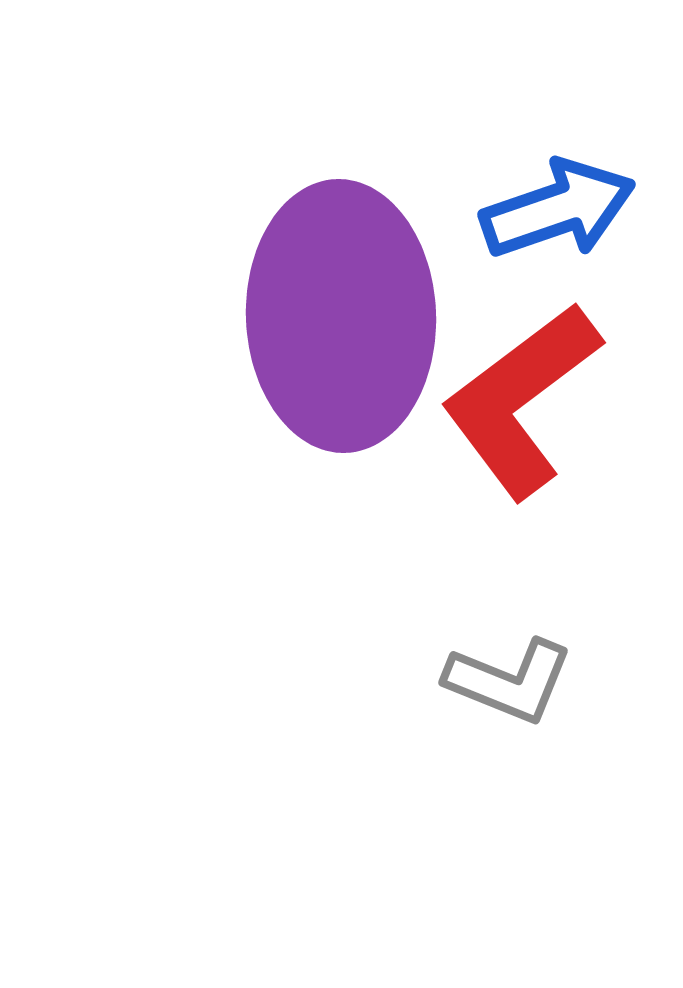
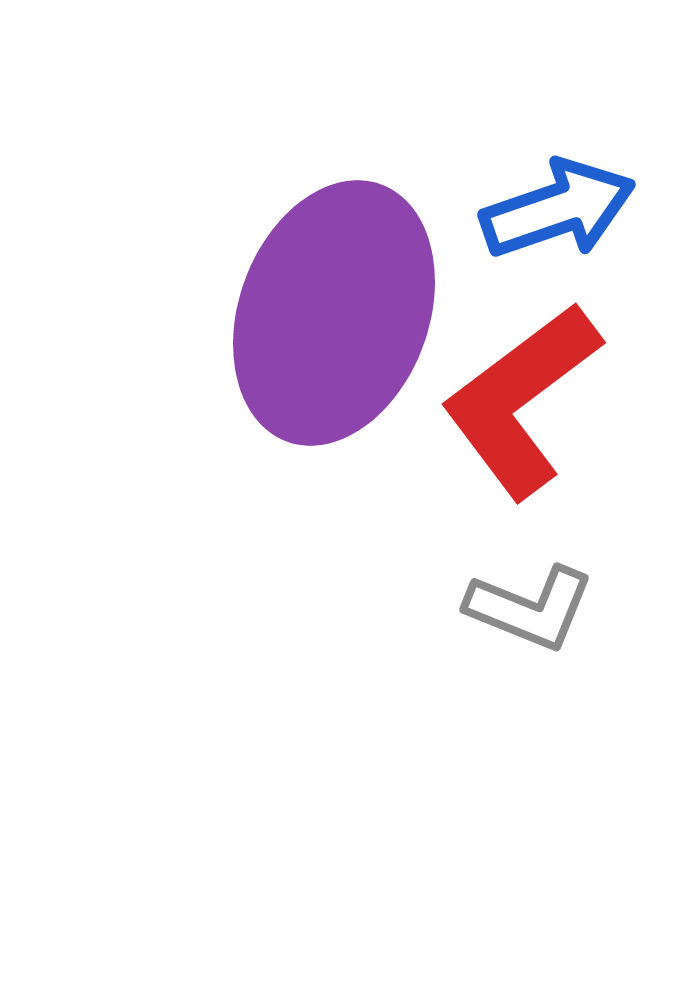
purple ellipse: moved 7 px left, 3 px up; rotated 22 degrees clockwise
gray L-shape: moved 21 px right, 73 px up
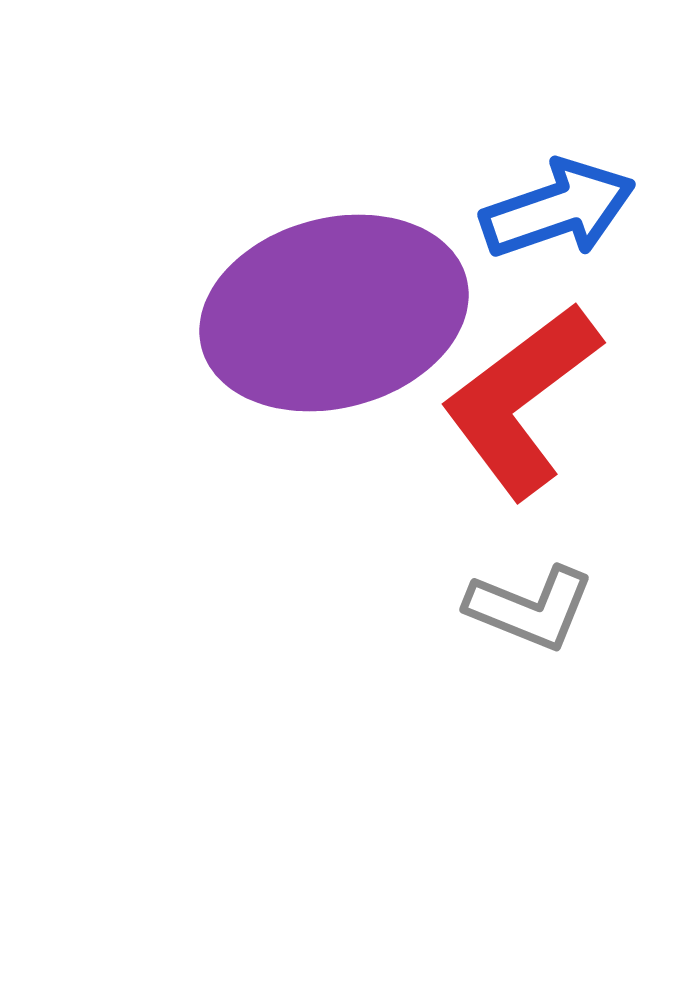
purple ellipse: rotated 55 degrees clockwise
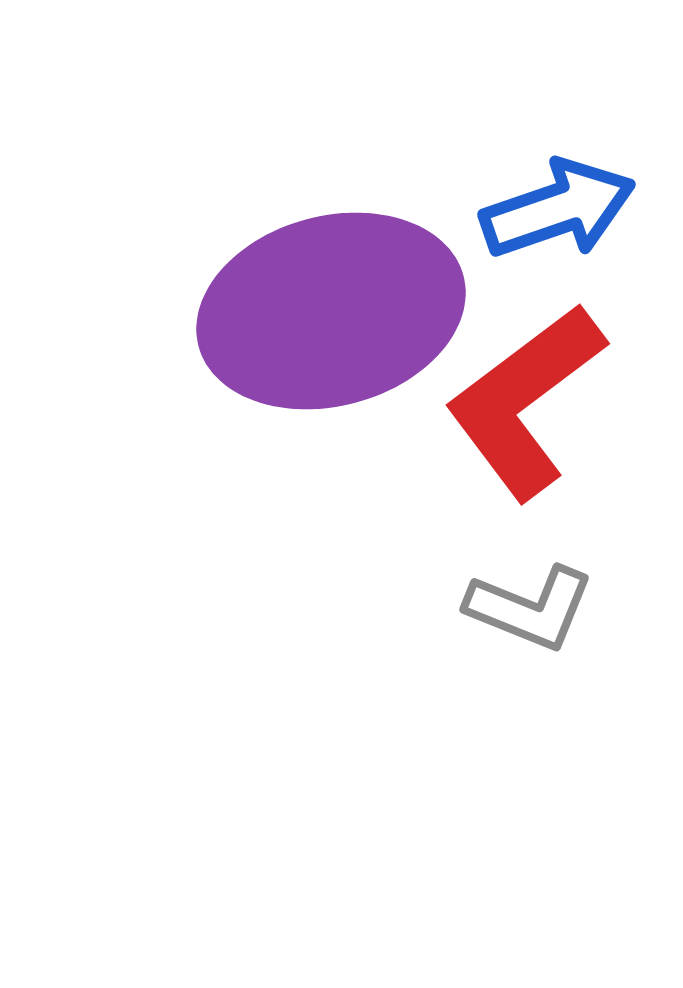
purple ellipse: moved 3 px left, 2 px up
red L-shape: moved 4 px right, 1 px down
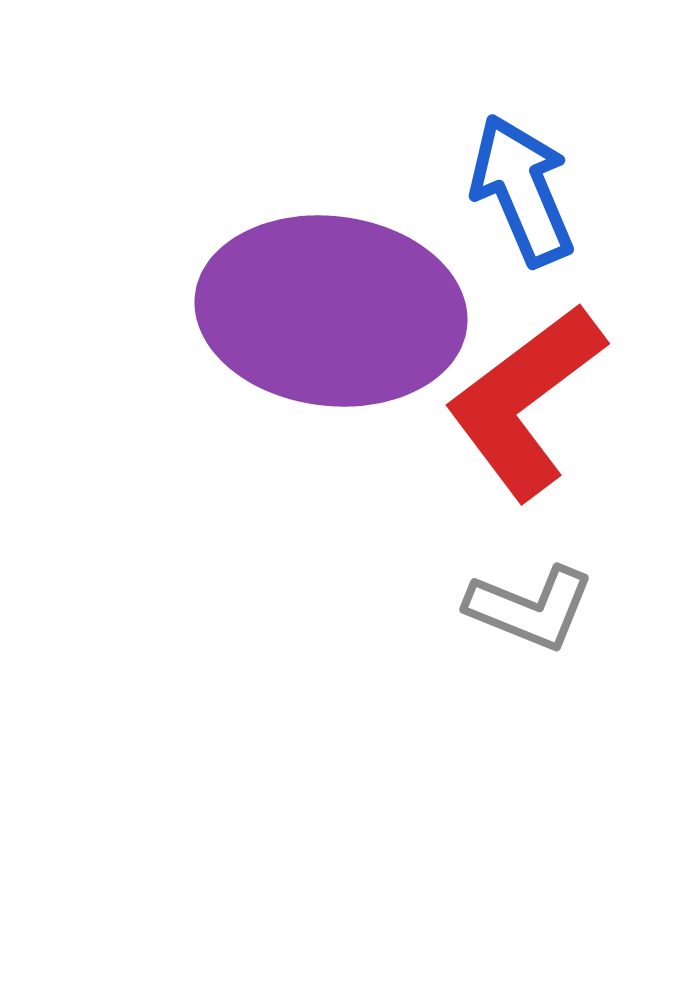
blue arrow: moved 36 px left, 19 px up; rotated 94 degrees counterclockwise
purple ellipse: rotated 22 degrees clockwise
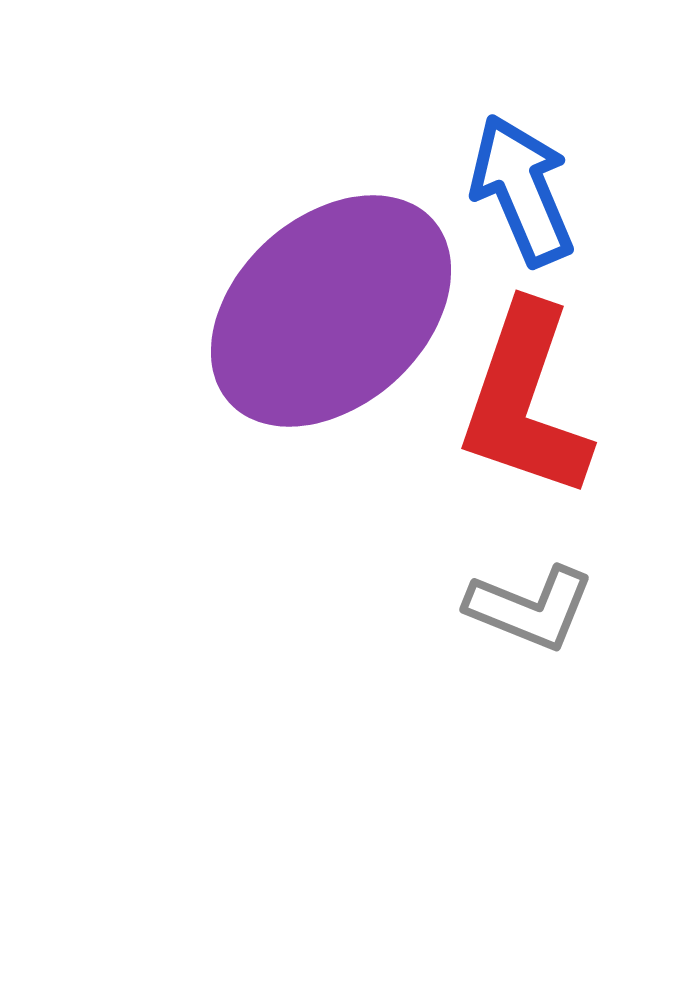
purple ellipse: rotated 49 degrees counterclockwise
red L-shape: rotated 34 degrees counterclockwise
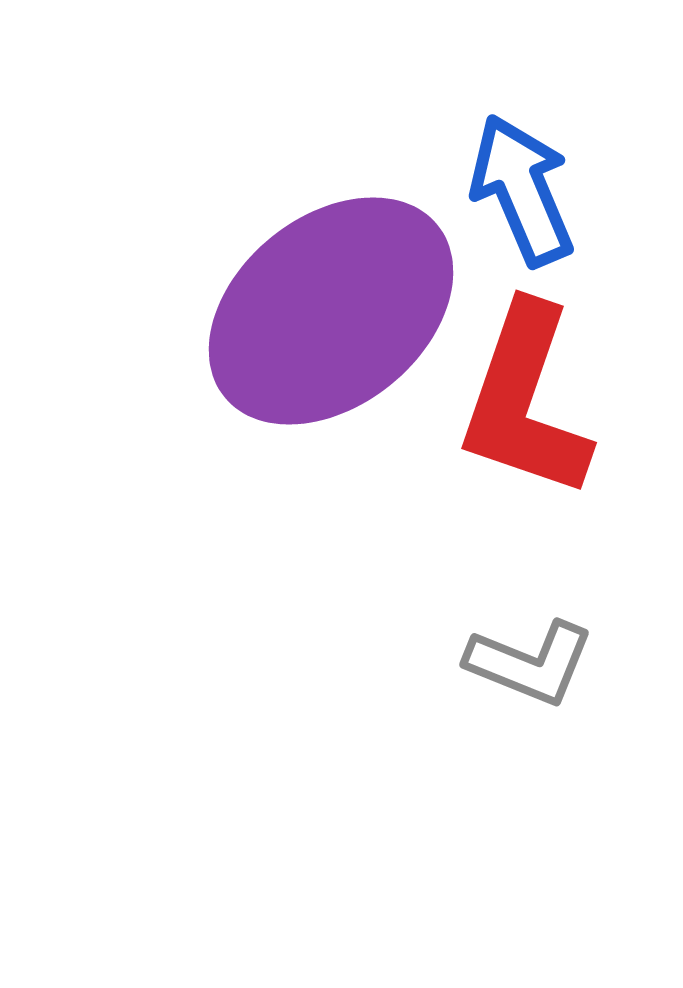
purple ellipse: rotated 3 degrees clockwise
gray L-shape: moved 55 px down
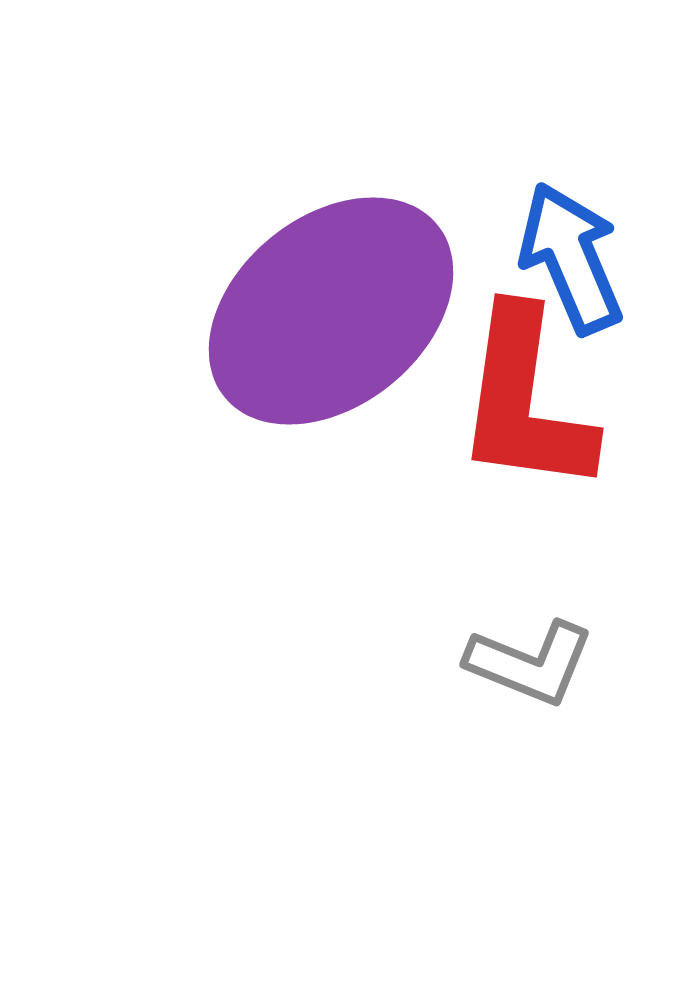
blue arrow: moved 49 px right, 68 px down
red L-shape: rotated 11 degrees counterclockwise
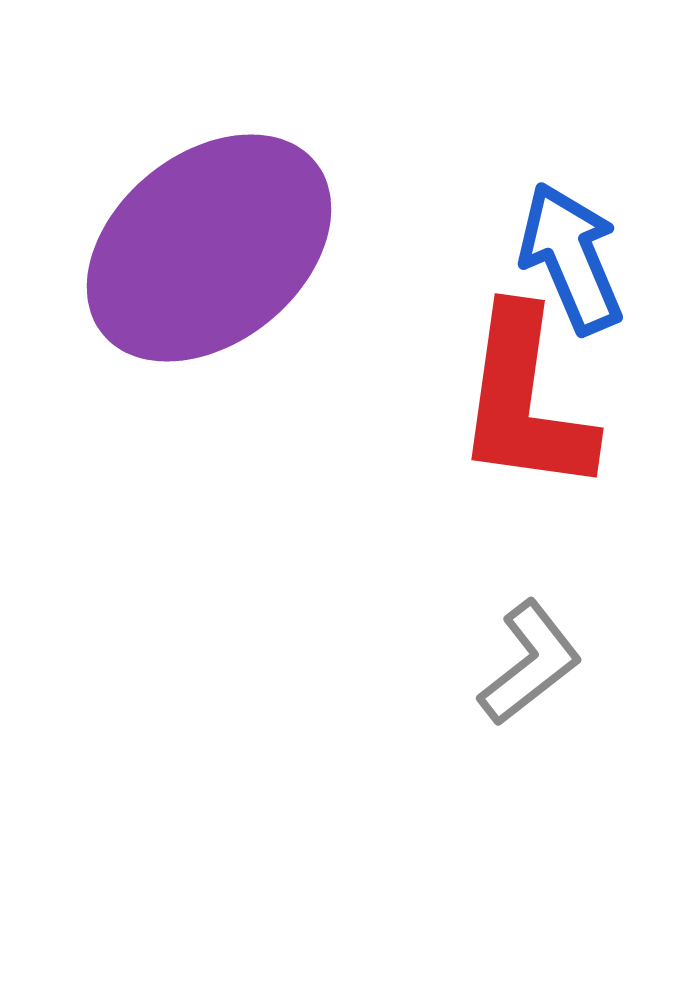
purple ellipse: moved 122 px left, 63 px up
gray L-shape: rotated 60 degrees counterclockwise
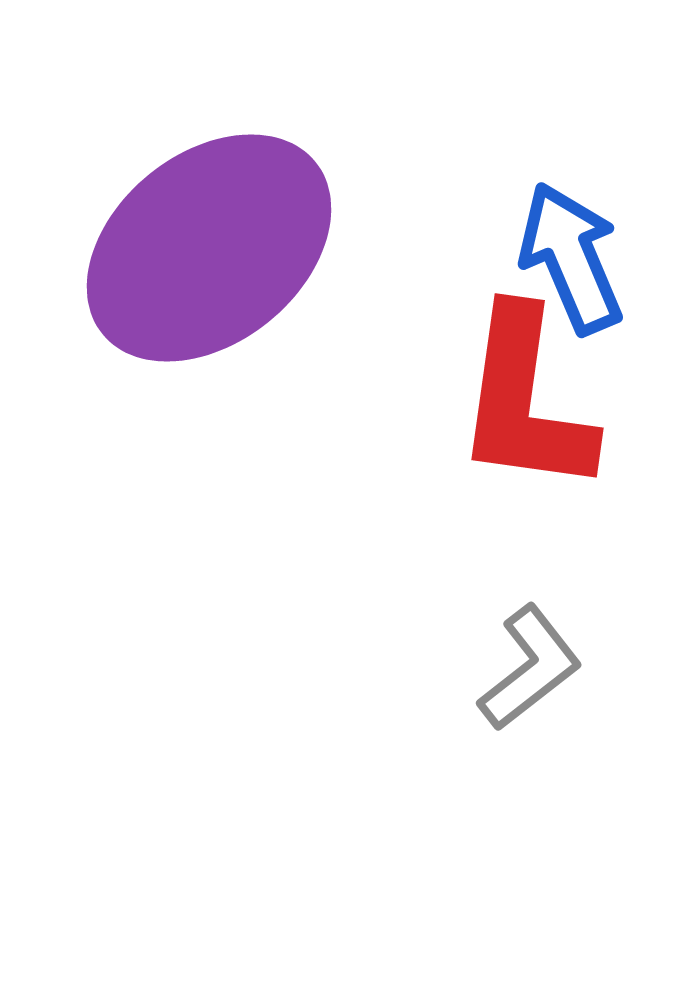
gray L-shape: moved 5 px down
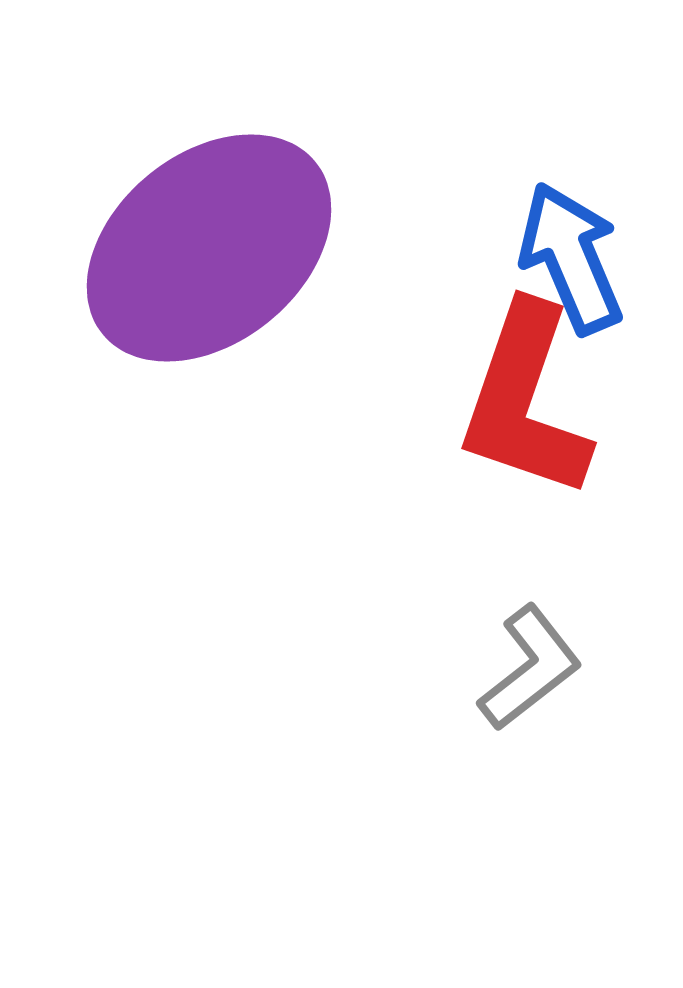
red L-shape: rotated 11 degrees clockwise
